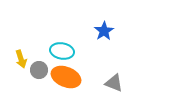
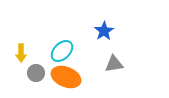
cyan ellipse: rotated 55 degrees counterclockwise
yellow arrow: moved 6 px up; rotated 18 degrees clockwise
gray circle: moved 3 px left, 3 px down
gray triangle: moved 19 px up; rotated 30 degrees counterclockwise
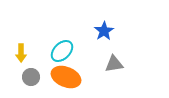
gray circle: moved 5 px left, 4 px down
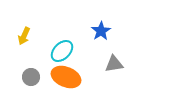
blue star: moved 3 px left
yellow arrow: moved 3 px right, 17 px up; rotated 24 degrees clockwise
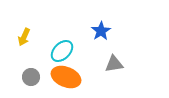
yellow arrow: moved 1 px down
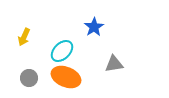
blue star: moved 7 px left, 4 px up
gray circle: moved 2 px left, 1 px down
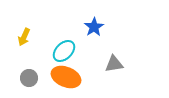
cyan ellipse: moved 2 px right
